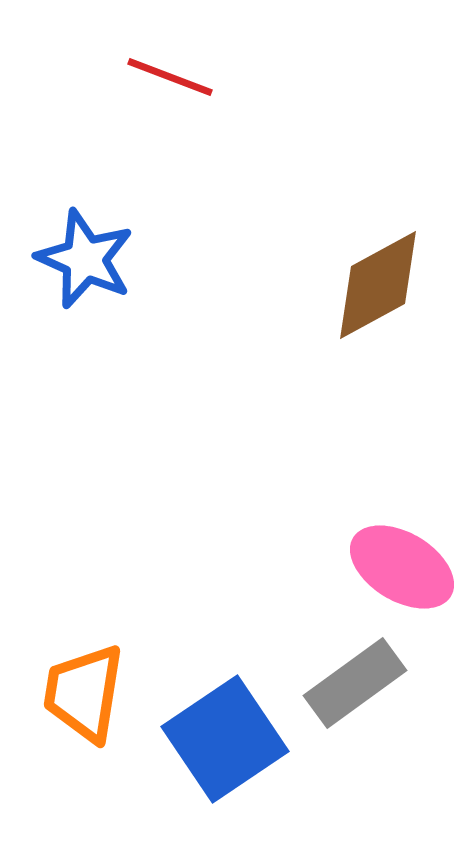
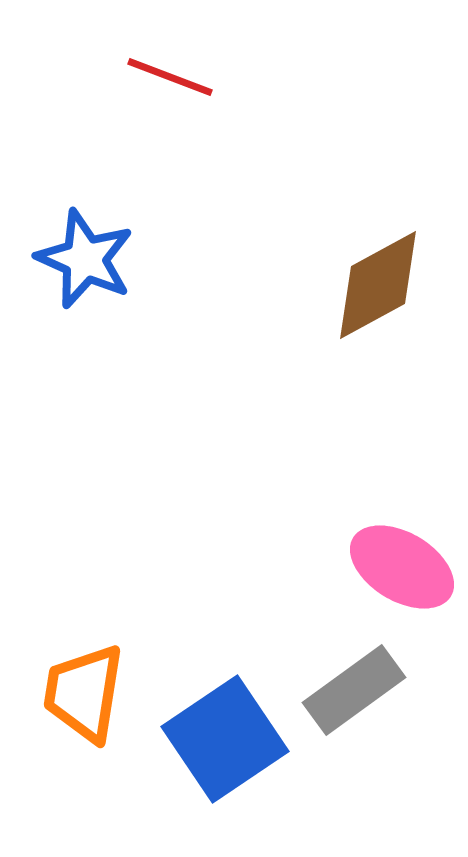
gray rectangle: moved 1 px left, 7 px down
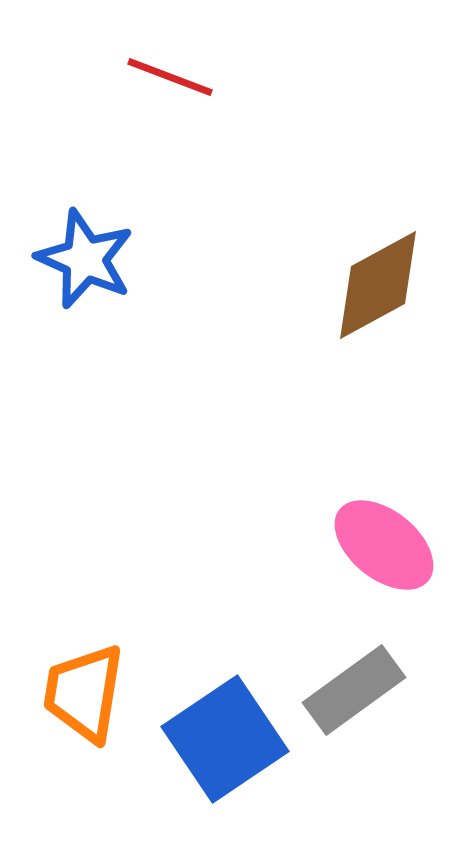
pink ellipse: moved 18 px left, 22 px up; rotated 8 degrees clockwise
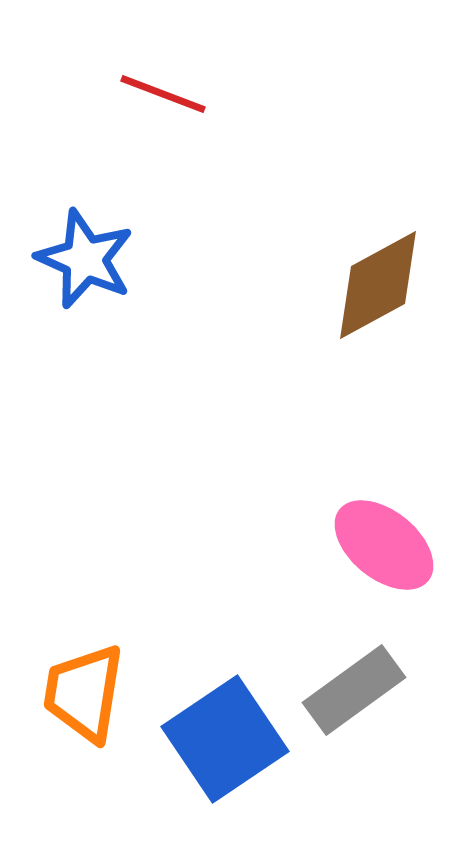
red line: moved 7 px left, 17 px down
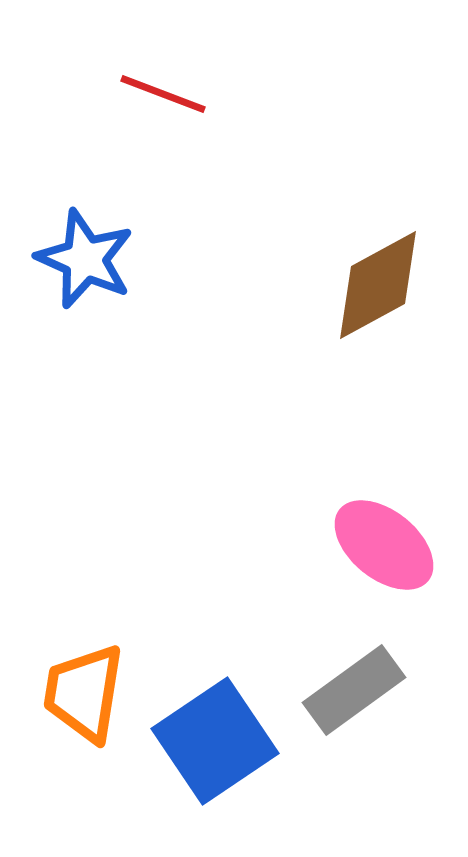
blue square: moved 10 px left, 2 px down
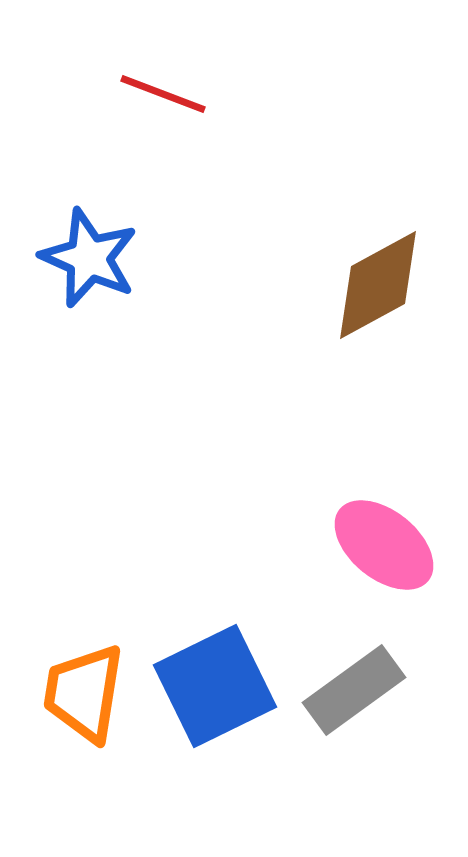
blue star: moved 4 px right, 1 px up
blue square: moved 55 px up; rotated 8 degrees clockwise
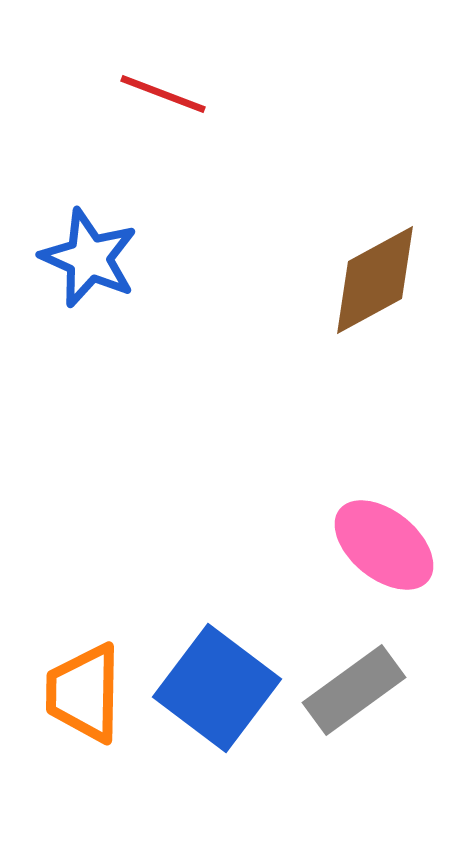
brown diamond: moved 3 px left, 5 px up
blue square: moved 2 px right, 2 px down; rotated 27 degrees counterclockwise
orange trapezoid: rotated 8 degrees counterclockwise
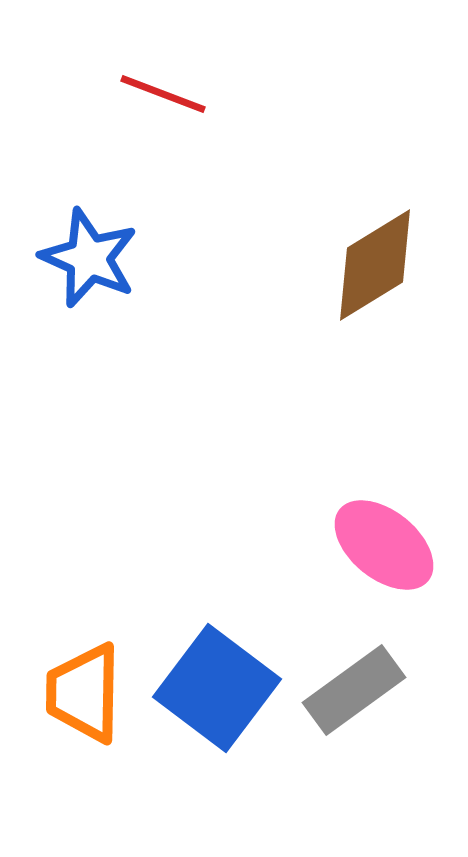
brown diamond: moved 15 px up; rotated 3 degrees counterclockwise
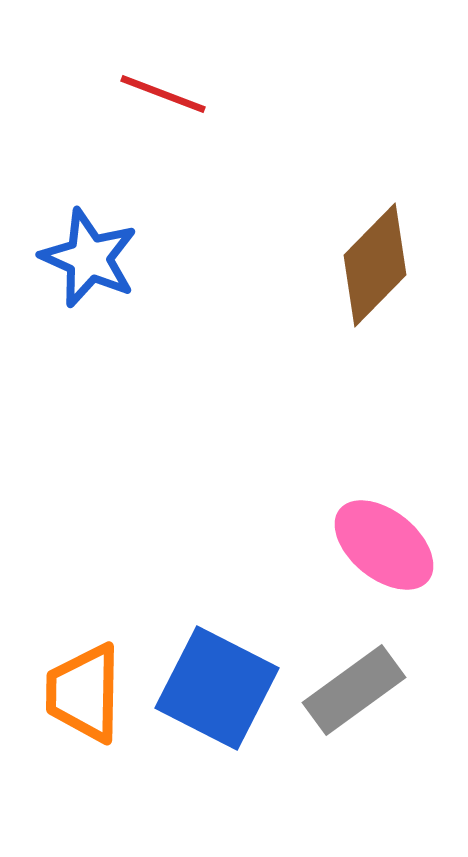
brown diamond: rotated 14 degrees counterclockwise
blue square: rotated 10 degrees counterclockwise
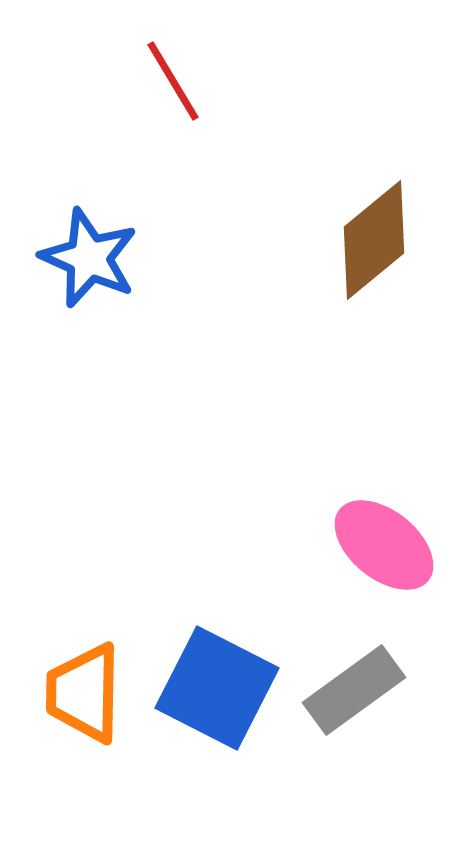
red line: moved 10 px right, 13 px up; rotated 38 degrees clockwise
brown diamond: moved 1 px left, 25 px up; rotated 6 degrees clockwise
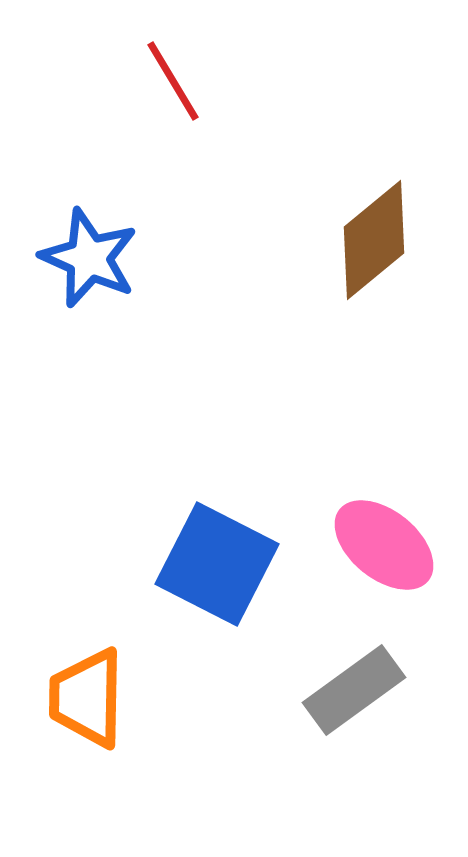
blue square: moved 124 px up
orange trapezoid: moved 3 px right, 5 px down
